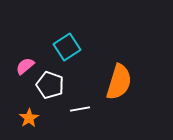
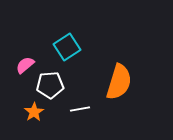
pink semicircle: moved 1 px up
white pentagon: rotated 24 degrees counterclockwise
orange star: moved 5 px right, 6 px up
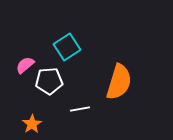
white pentagon: moved 1 px left, 4 px up
orange star: moved 2 px left, 12 px down
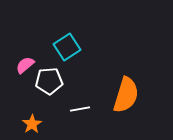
orange semicircle: moved 7 px right, 13 px down
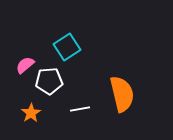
orange semicircle: moved 4 px left, 1 px up; rotated 30 degrees counterclockwise
orange star: moved 1 px left, 11 px up
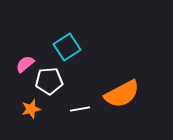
pink semicircle: moved 1 px up
orange semicircle: rotated 75 degrees clockwise
orange star: moved 4 px up; rotated 18 degrees clockwise
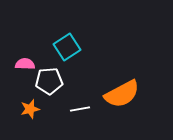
pink semicircle: rotated 42 degrees clockwise
orange star: moved 1 px left
